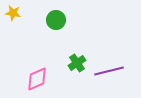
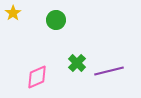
yellow star: rotated 28 degrees clockwise
green cross: rotated 12 degrees counterclockwise
pink diamond: moved 2 px up
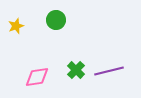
yellow star: moved 3 px right, 13 px down; rotated 14 degrees clockwise
green cross: moved 1 px left, 7 px down
pink diamond: rotated 15 degrees clockwise
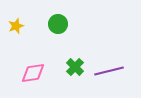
green circle: moved 2 px right, 4 px down
green cross: moved 1 px left, 3 px up
pink diamond: moved 4 px left, 4 px up
